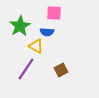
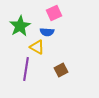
pink square: rotated 28 degrees counterclockwise
yellow triangle: moved 1 px right, 1 px down
purple line: rotated 25 degrees counterclockwise
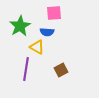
pink square: rotated 21 degrees clockwise
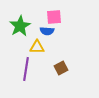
pink square: moved 4 px down
blue semicircle: moved 1 px up
yellow triangle: rotated 28 degrees counterclockwise
brown square: moved 2 px up
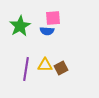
pink square: moved 1 px left, 1 px down
yellow triangle: moved 8 px right, 18 px down
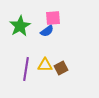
blue semicircle: rotated 40 degrees counterclockwise
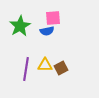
blue semicircle: rotated 24 degrees clockwise
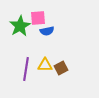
pink square: moved 15 px left
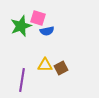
pink square: rotated 21 degrees clockwise
green star: moved 1 px right; rotated 10 degrees clockwise
purple line: moved 4 px left, 11 px down
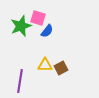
blue semicircle: rotated 40 degrees counterclockwise
purple line: moved 2 px left, 1 px down
